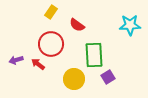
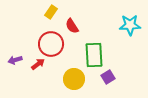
red semicircle: moved 5 px left, 1 px down; rotated 21 degrees clockwise
purple arrow: moved 1 px left
red arrow: rotated 104 degrees clockwise
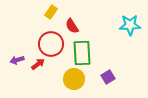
green rectangle: moved 12 px left, 2 px up
purple arrow: moved 2 px right
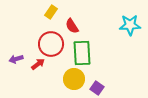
purple arrow: moved 1 px left, 1 px up
purple square: moved 11 px left, 11 px down; rotated 24 degrees counterclockwise
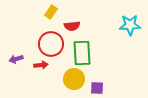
red semicircle: rotated 63 degrees counterclockwise
red arrow: moved 3 px right, 1 px down; rotated 32 degrees clockwise
purple square: rotated 32 degrees counterclockwise
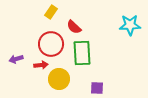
red semicircle: moved 2 px right, 1 px down; rotated 49 degrees clockwise
yellow circle: moved 15 px left
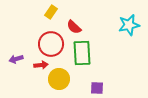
cyan star: moved 1 px left; rotated 10 degrees counterclockwise
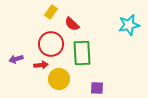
red semicircle: moved 2 px left, 3 px up
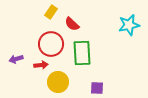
yellow circle: moved 1 px left, 3 px down
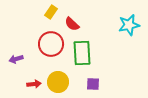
red arrow: moved 7 px left, 19 px down
purple square: moved 4 px left, 4 px up
